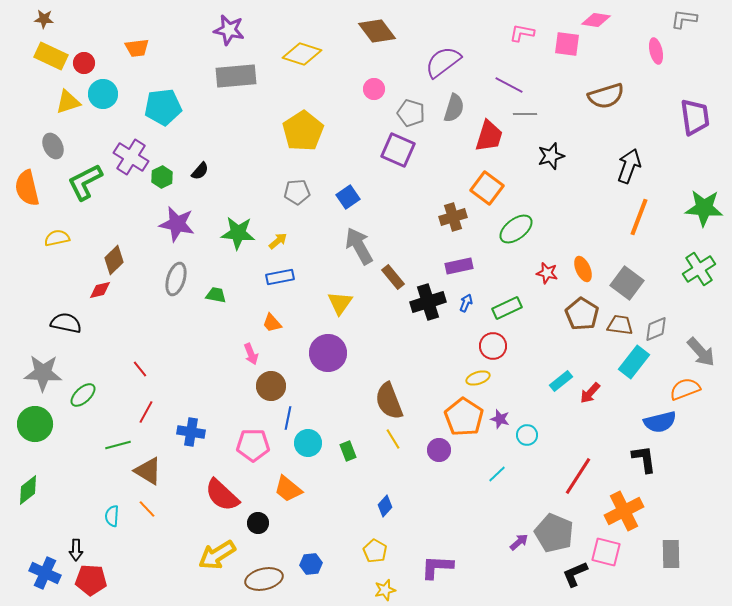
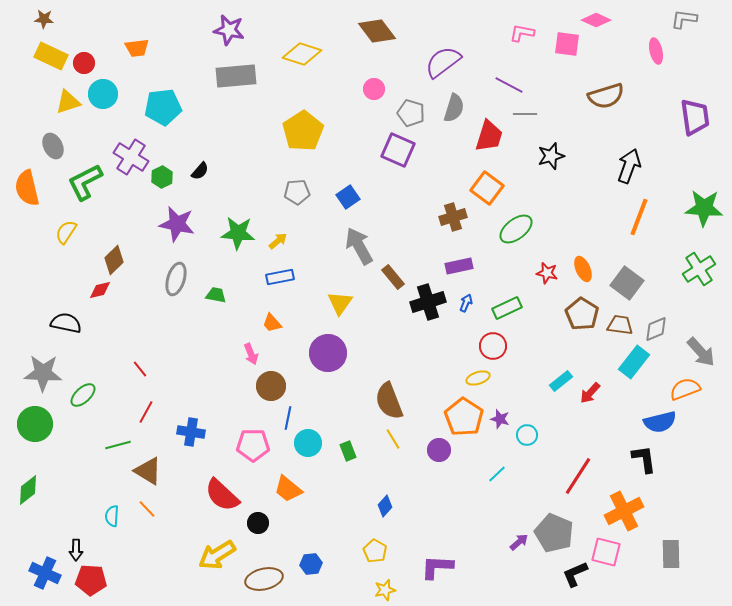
pink diamond at (596, 20): rotated 16 degrees clockwise
yellow semicircle at (57, 238): moved 9 px right, 6 px up; rotated 45 degrees counterclockwise
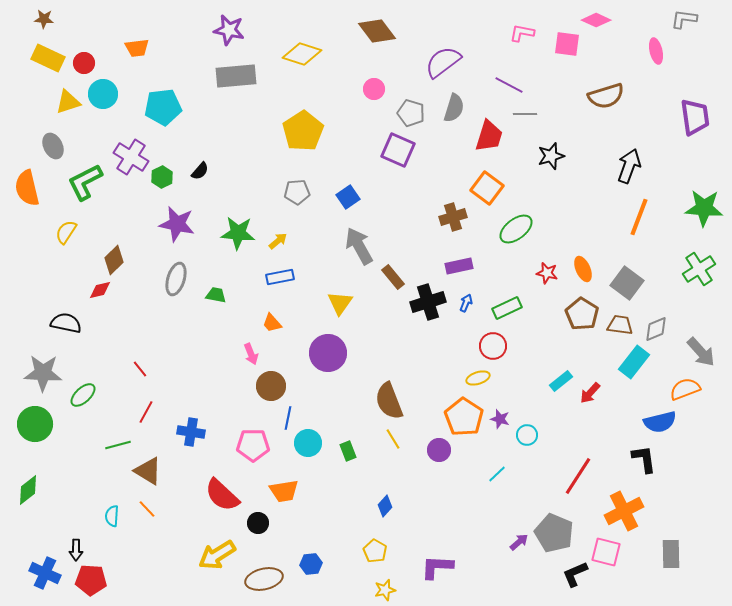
yellow rectangle at (51, 56): moved 3 px left, 2 px down
orange trapezoid at (288, 489): moved 4 px left, 2 px down; rotated 48 degrees counterclockwise
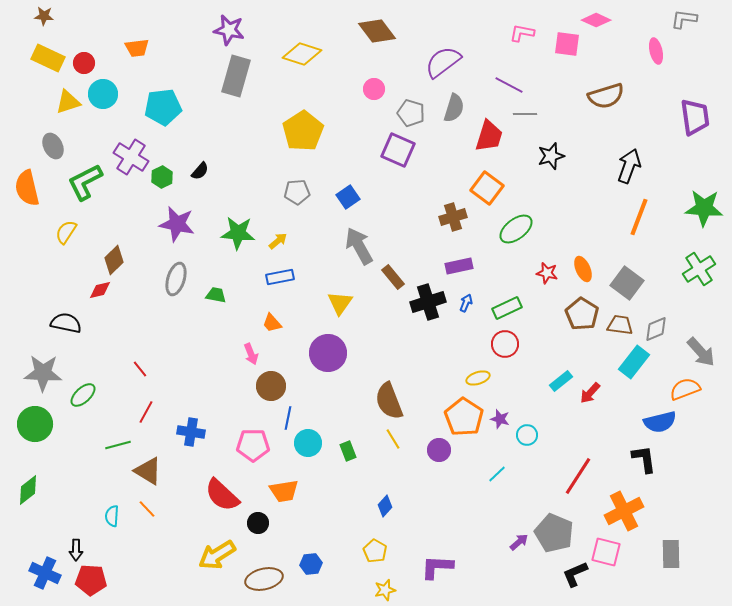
brown star at (44, 19): moved 3 px up
gray rectangle at (236, 76): rotated 69 degrees counterclockwise
red circle at (493, 346): moved 12 px right, 2 px up
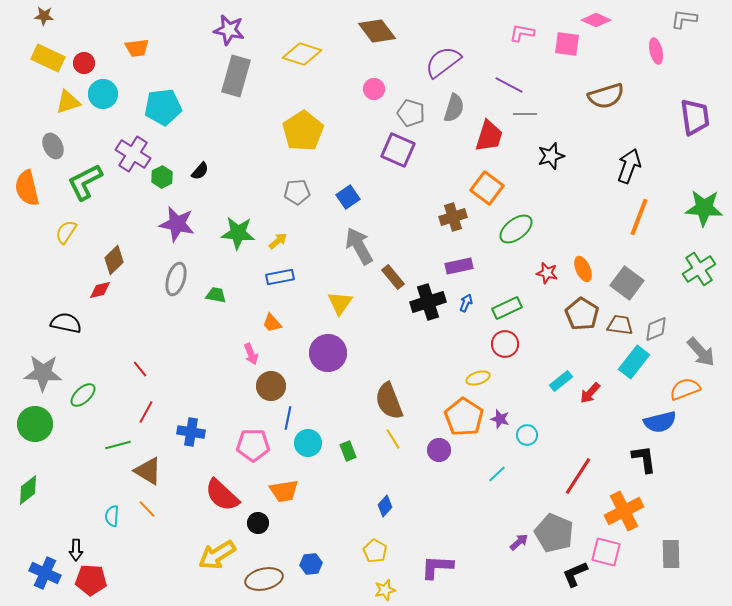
purple cross at (131, 157): moved 2 px right, 3 px up
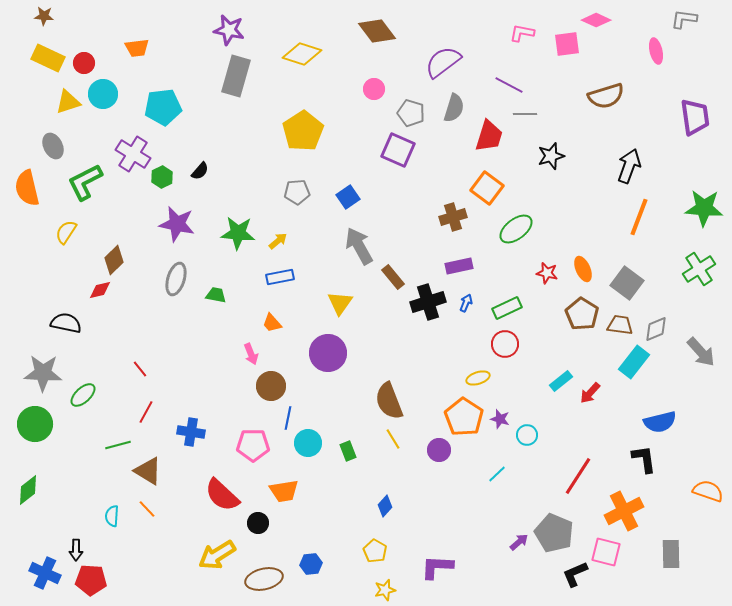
pink square at (567, 44): rotated 16 degrees counterclockwise
orange semicircle at (685, 389): moved 23 px right, 102 px down; rotated 40 degrees clockwise
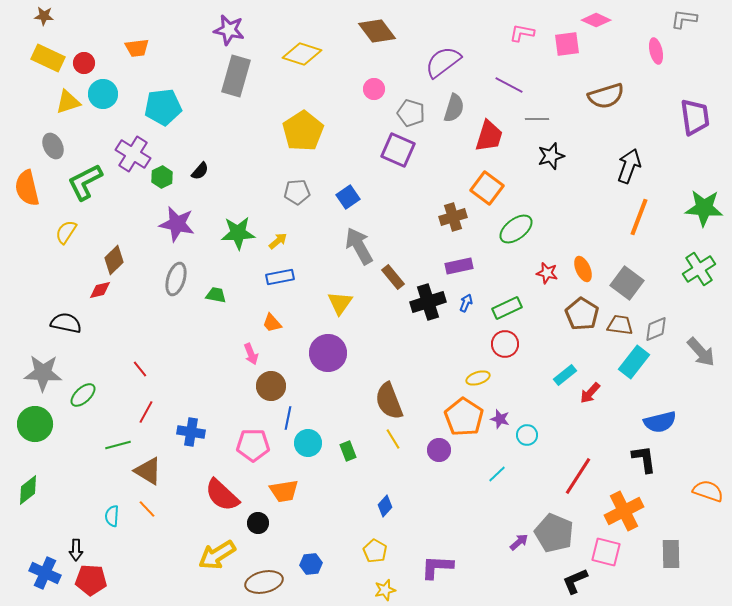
gray line at (525, 114): moved 12 px right, 5 px down
green star at (238, 233): rotated 8 degrees counterclockwise
cyan rectangle at (561, 381): moved 4 px right, 6 px up
black L-shape at (575, 574): moved 7 px down
brown ellipse at (264, 579): moved 3 px down
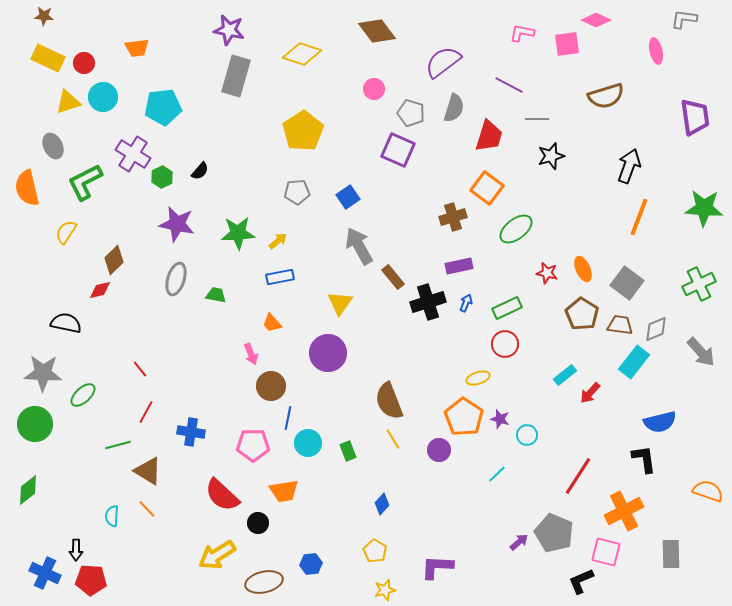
cyan circle at (103, 94): moved 3 px down
green cross at (699, 269): moved 15 px down; rotated 8 degrees clockwise
blue diamond at (385, 506): moved 3 px left, 2 px up
black L-shape at (575, 581): moved 6 px right
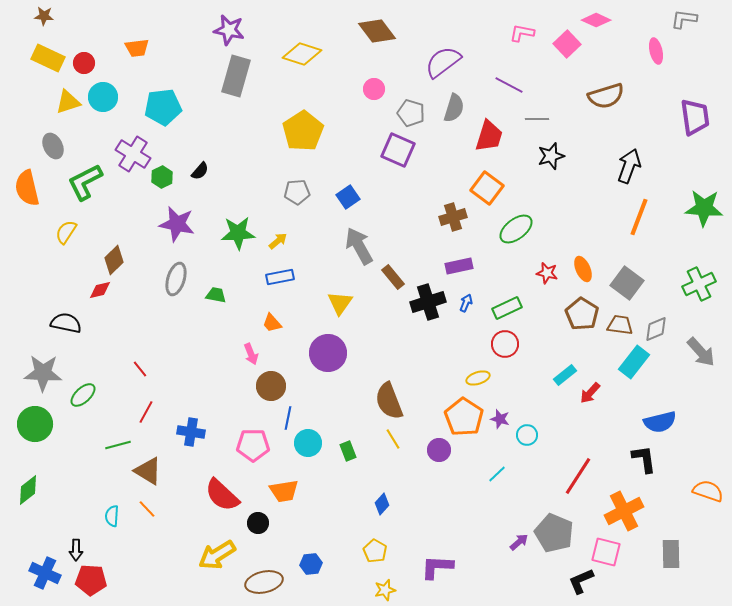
pink square at (567, 44): rotated 36 degrees counterclockwise
